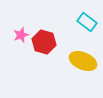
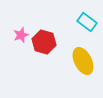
yellow ellipse: rotated 40 degrees clockwise
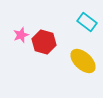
yellow ellipse: rotated 20 degrees counterclockwise
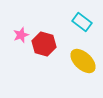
cyan rectangle: moved 5 px left
red hexagon: moved 2 px down
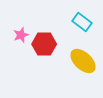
red hexagon: rotated 15 degrees counterclockwise
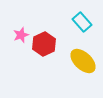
cyan rectangle: rotated 12 degrees clockwise
red hexagon: rotated 25 degrees counterclockwise
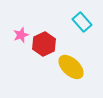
yellow ellipse: moved 12 px left, 6 px down
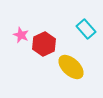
cyan rectangle: moved 4 px right, 7 px down
pink star: rotated 28 degrees counterclockwise
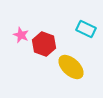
cyan rectangle: rotated 24 degrees counterclockwise
red hexagon: rotated 15 degrees counterclockwise
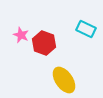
red hexagon: moved 1 px up
yellow ellipse: moved 7 px left, 13 px down; rotated 12 degrees clockwise
